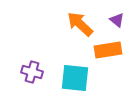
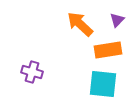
purple triangle: rotated 35 degrees clockwise
cyan square: moved 28 px right, 6 px down
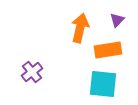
orange arrow: moved 4 px down; rotated 60 degrees clockwise
purple cross: rotated 35 degrees clockwise
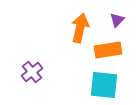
cyan square: moved 1 px right, 1 px down
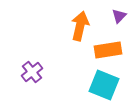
purple triangle: moved 2 px right, 4 px up
orange arrow: moved 2 px up
cyan square: rotated 16 degrees clockwise
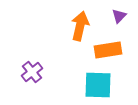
cyan square: moved 6 px left; rotated 20 degrees counterclockwise
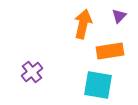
orange arrow: moved 3 px right, 2 px up
orange rectangle: moved 2 px right, 1 px down
cyan square: rotated 8 degrees clockwise
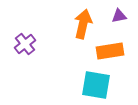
purple triangle: rotated 35 degrees clockwise
purple cross: moved 7 px left, 28 px up
cyan square: moved 2 px left
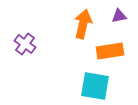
purple cross: rotated 15 degrees counterclockwise
cyan square: moved 1 px left, 1 px down
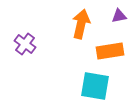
orange arrow: moved 2 px left
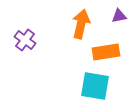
purple cross: moved 4 px up
orange rectangle: moved 4 px left, 1 px down
